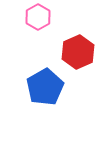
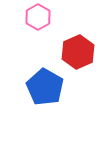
blue pentagon: rotated 12 degrees counterclockwise
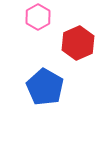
red hexagon: moved 9 px up
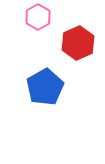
blue pentagon: rotated 12 degrees clockwise
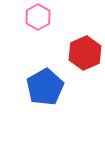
red hexagon: moved 7 px right, 10 px down
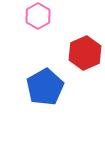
pink hexagon: moved 1 px up
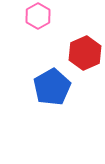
blue pentagon: moved 7 px right
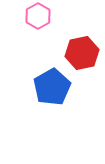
red hexagon: moved 3 px left; rotated 12 degrees clockwise
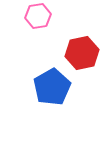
pink hexagon: rotated 20 degrees clockwise
